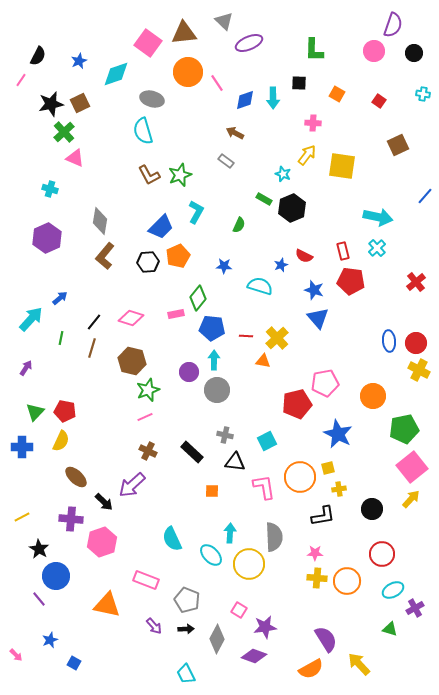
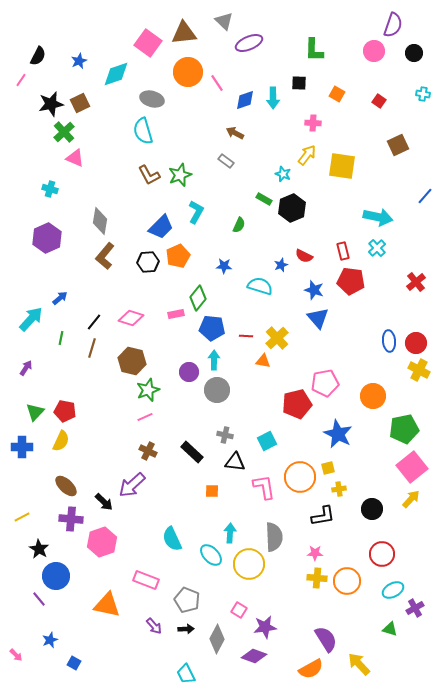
brown ellipse at (76, 477): moved 10 px left, 9 px down
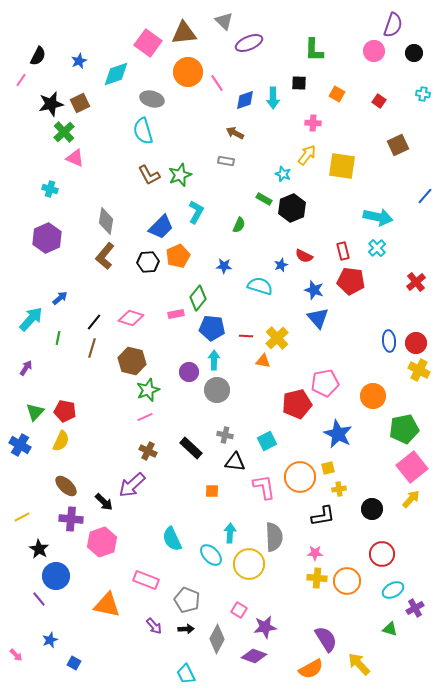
gray rectangle at (226, 161): rotated 28 degrees counterclockwise
gray diamond at (100, 221): moved 6 px right
green line at (61, 338): moved 3 px left
blue cross at (22, 447): moved 2 px left, 2 px up; rotated 30 degrees clockwise
black rectangle at (192, 452): moved 1 px left, 4 px up
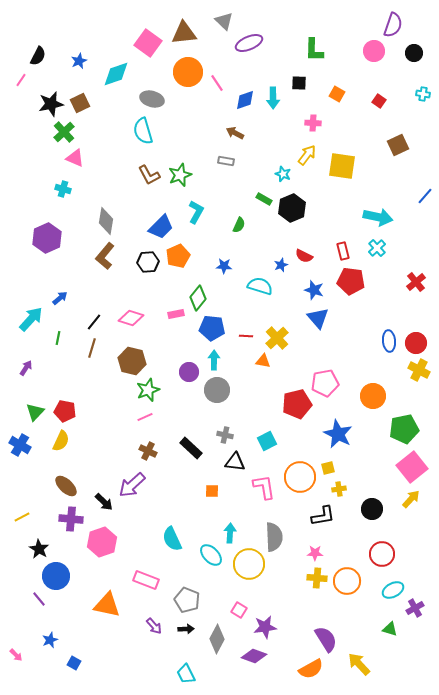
cyan cross at (50, 189): moved 13 px right
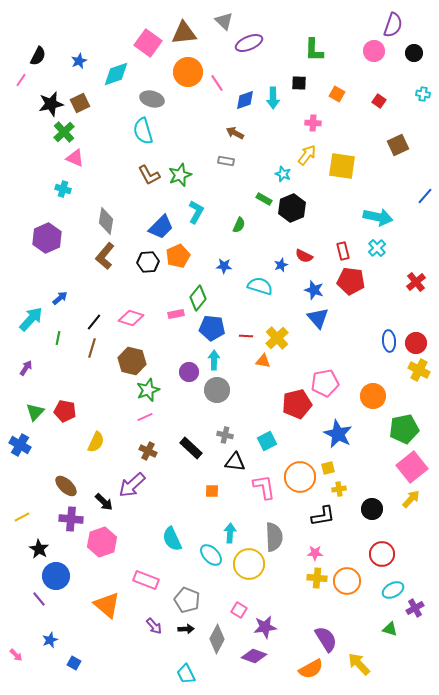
yellow semicircle at (61, 441): moved 35 px right, 1 px down
orange triangle at (107, 605): rotated 28 degrees clockwise
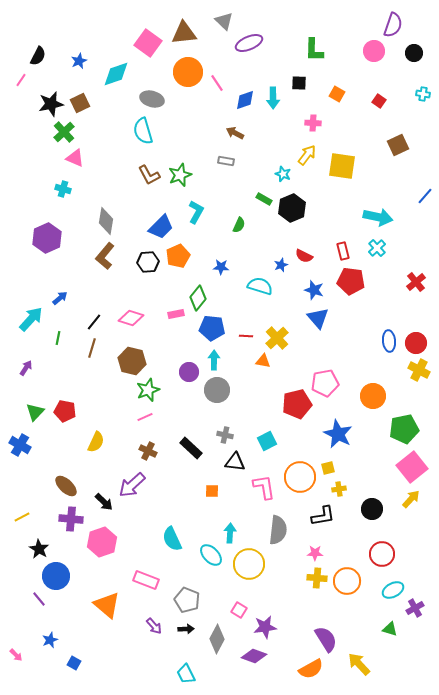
blue star at (224, 266): moved 3 px left, 1 px down
gray semicircle at (274, 537): moved 4 px right, 7 px up; rotated 8 degrees clockwise
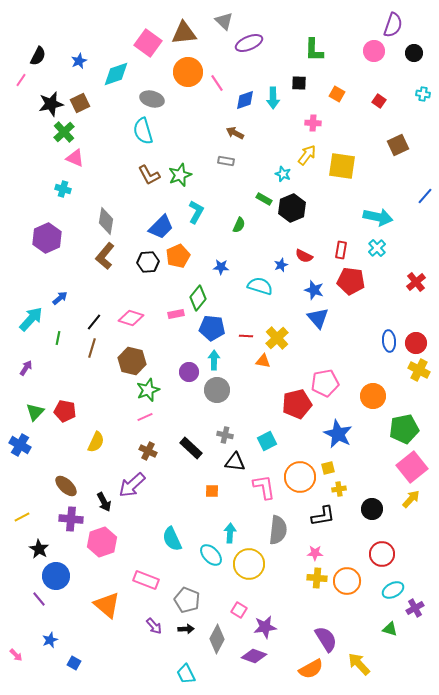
red rectangle at (343, 251): moved 2 px left, 1 px up; rotated 24 degrees clockwise
black arrow at (104, 502): rotated 18 degrees clockwise
